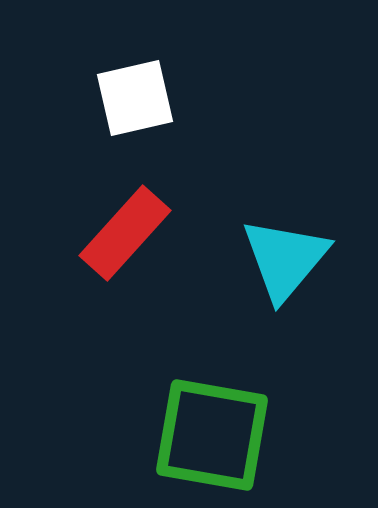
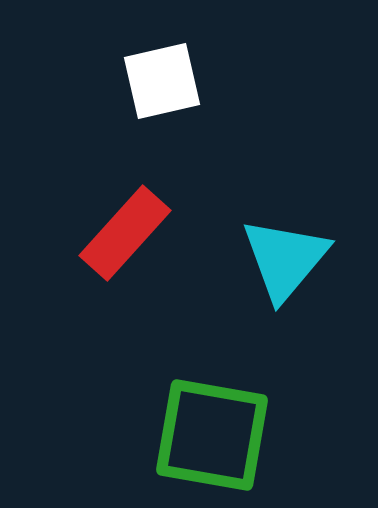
white square: moved 27 px right, 17 px up
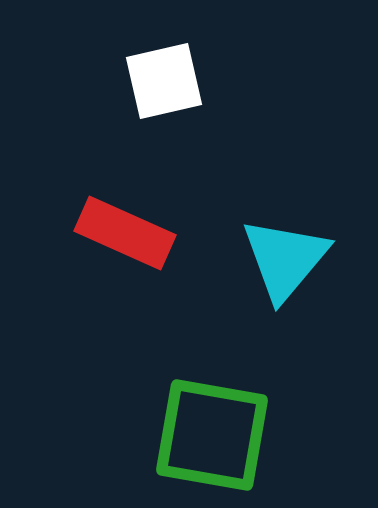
white square: moved 2 px right
red rectangle: rotated 72 degrees clockwise
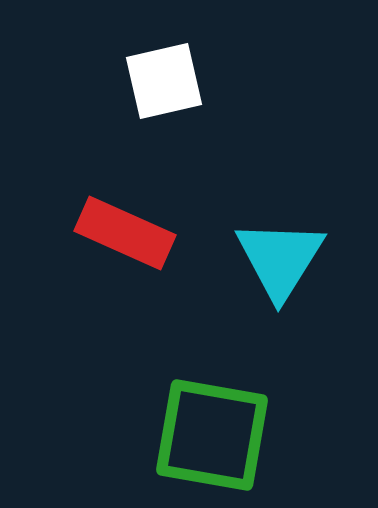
cyan triangle: moved 5 px left; rotated 8 degrees counterclockwise
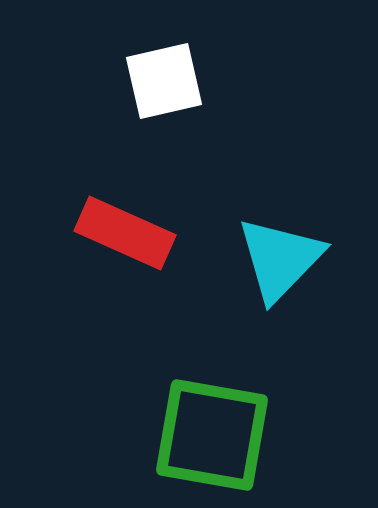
cyan triangle: rotated 12 degrees clockwise
